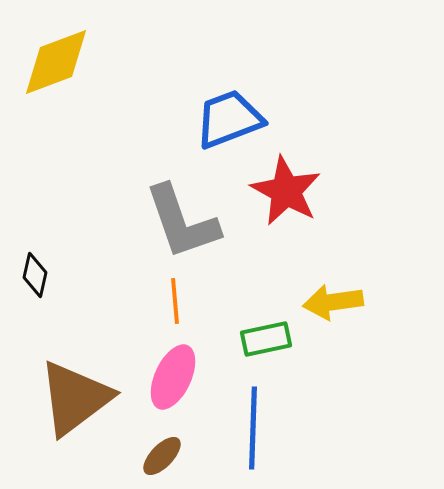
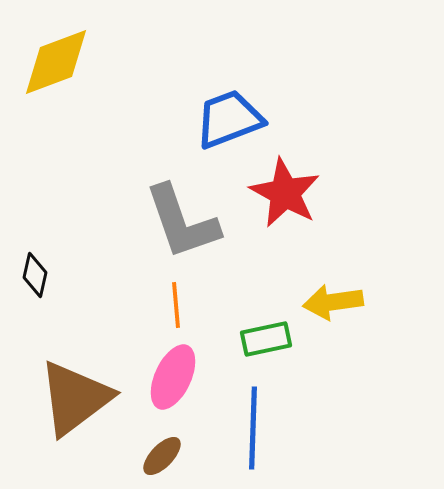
red star: moved 1 px left, 2 px down
orange line: moved 1 px right, 4 px down
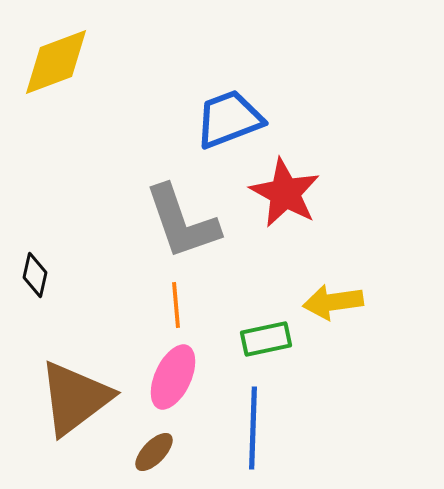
brown ellipse: moved 8 px left, 4 px up
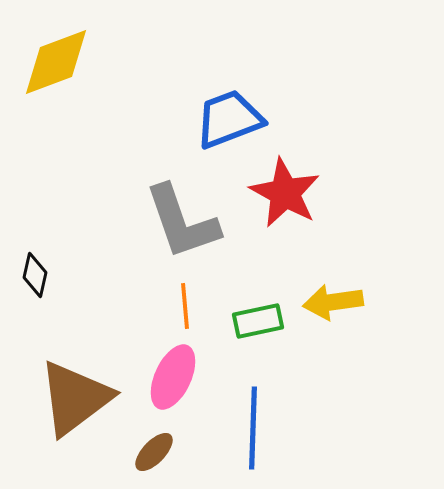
orange line: moved 9 px right, 1 px down
green rectangle: moved 8 px left, 18 px up
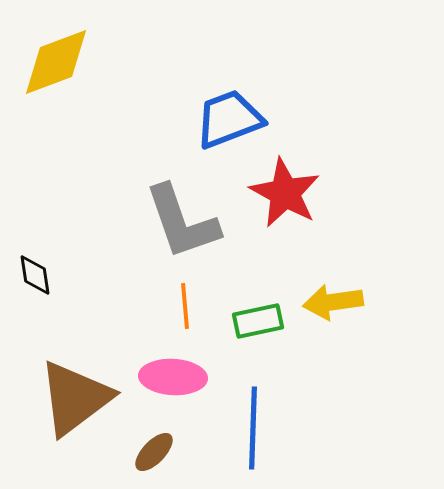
black diamond: rotated 21 degrees counterclockwise
pink ellipse: rotated 68 degrees clockwise
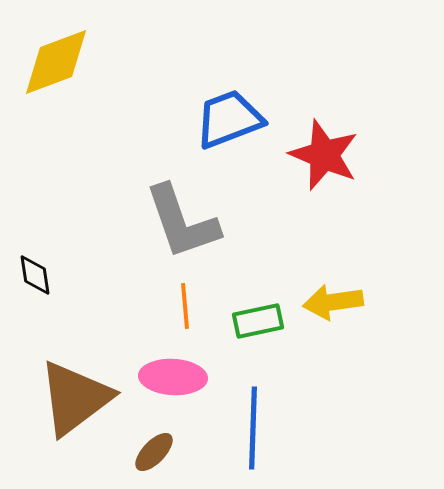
red star: moved 39 px right, 38 px up; rotated 6 degrees counterclockwise
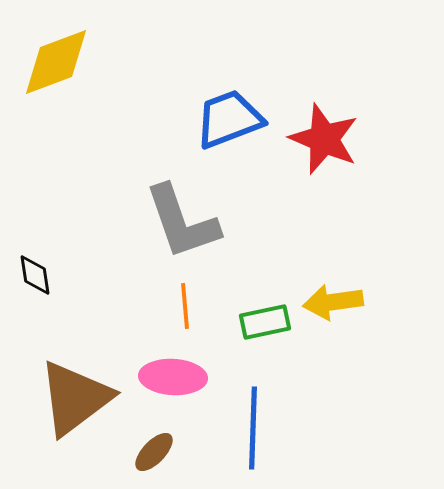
red star: moved 16 px up
green rectangle: moved 7 px right, 1 px down
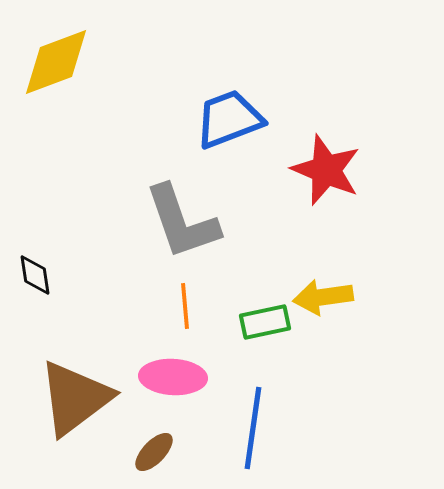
red star: moved 2 px right, 31 px down
yellow arrow: moved 10 px left, 5 px up
blue line: rotated 6 degrees clockwise
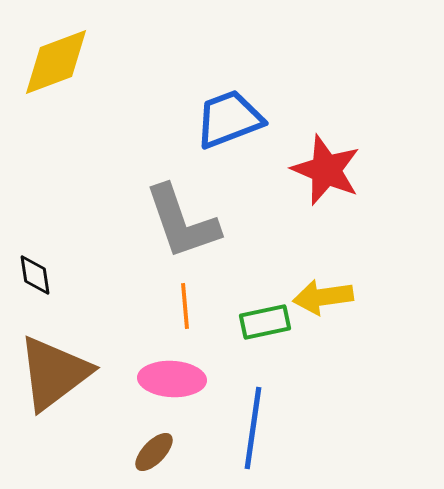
pink ellipse: moved 1 px left, 2 px down
brown triangle: moved 21 px left, 25 px up
